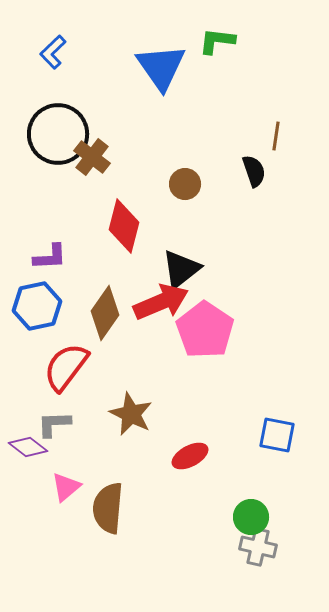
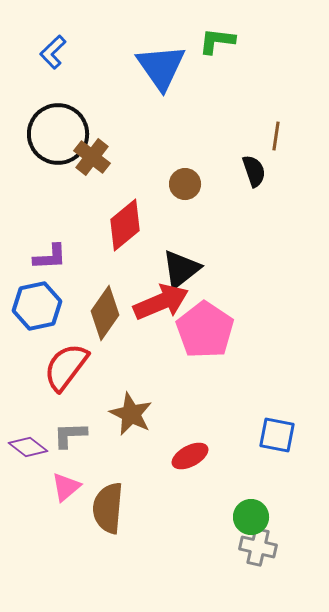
red diamond: moved 1 px right, 1 px up; rotated 36 degrees clockwise
gray L-shape: moved 16 px right, 11 px down
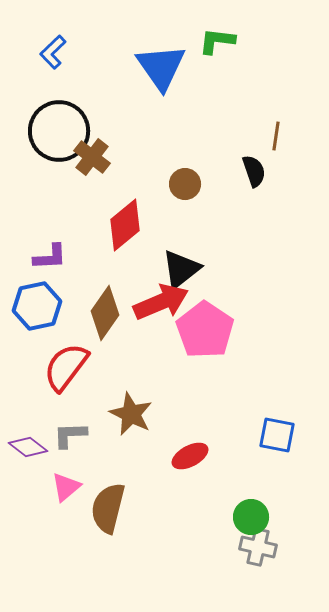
black circle: moved 1 px right, 3 px up
brown semicircle: rotated 9 degrees clockwise
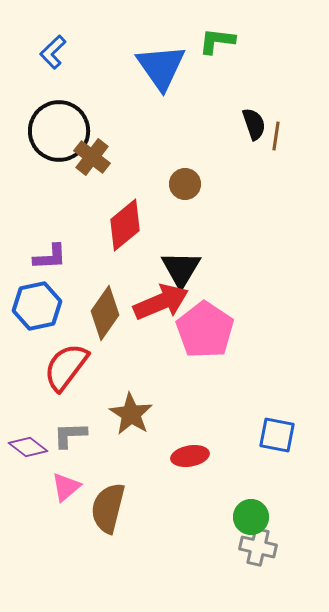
black semicircle: moved 47 px up
black triangle: rotated 21 degrees counterclockwise
brown star: rotated 6 degrees clockwise
red ellipse: rotated 18 degrees clockwise
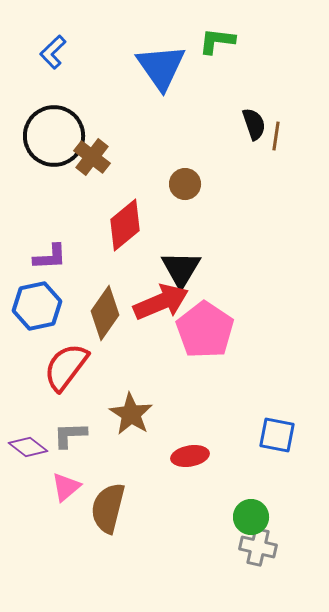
black circle: moved 5 px left, 5 px down
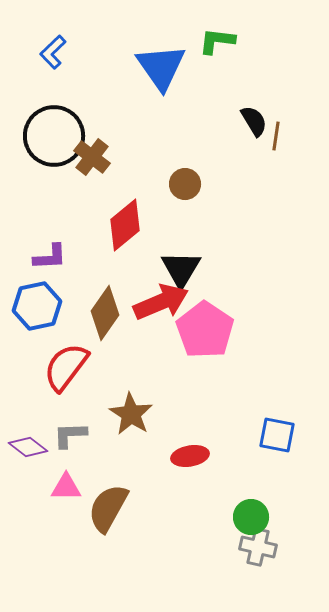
black semicircle: moved 3 px up; rotated 12 degrees counterclockwise
pink triangle: rotated 40 degrees clockwise
brown semicircle: rotated 15 degrees clockwise
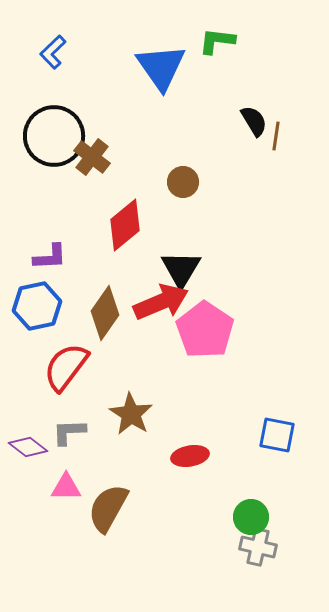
brown circle: moved 2 px left, 2 px up
gray L-shape: moved 1 px left, 3 px up
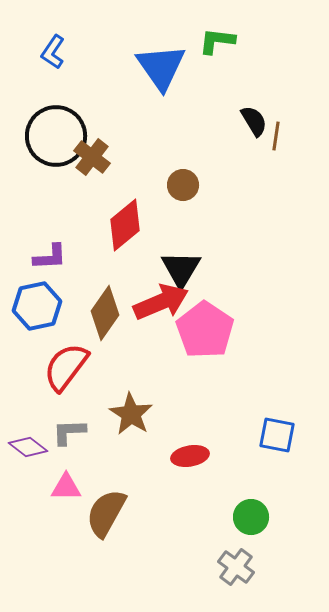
blue L-shape: rotated 12 degrees counterclockwise
black circle: moved 2 px right
brown circle: moved 3 px down
brown semicircle: moved 2 px left, 5 px down
gray cross: moved 22 px left, 20 px down; rotated 24 degrees clockwise
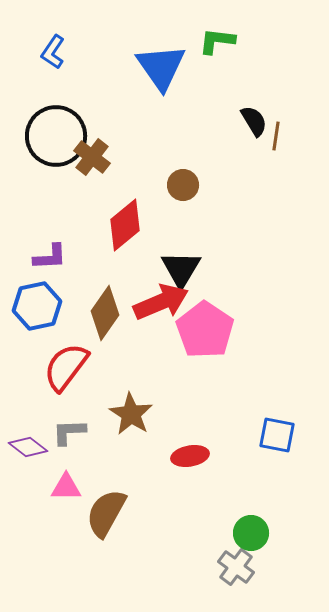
green circle: moved 16 px down
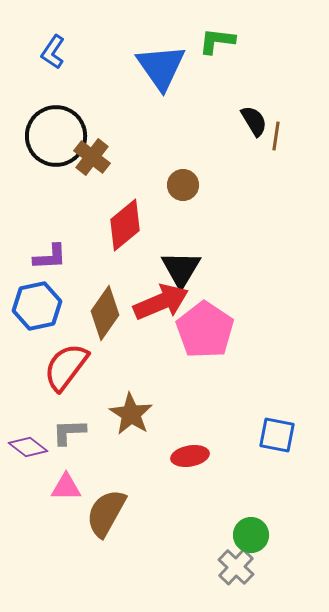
green circle: moved 2 px down
gray cross: rotated 6 degrees clockwise
